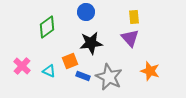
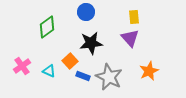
orange square: rotated 21 degrees counterclockwise
pink cross: rotated 12 degrees clockwise
orange star: moved 1 px left; rotated 30 degrees clockwise
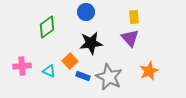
pink cross: rotated 30 degrees clockwise
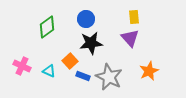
blue circle: moved 7 px down
pink cross: rotated 30 degrees clockwise
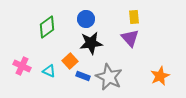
orange star: moved 11 px right, 5 px down
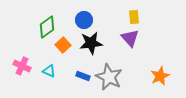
blue circle: moved 2 px left, 1 px down
orange square: moved 7 px left, 16 px up
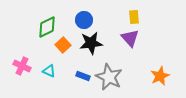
green diamond: rotated 10 degrees clockwise
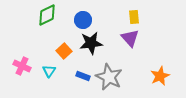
blue circle: moved 1 px left
green diamond: moved 12 px up
orange square: moved 1 px right, 6 px down
cyan triangle: rotated 40 degrees clockwise
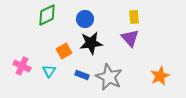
blue circle: moved 2 px right, 1 px up
orange square: rotated 14 degrees clockwise
blue rectangle: moved 1 px left, 1 px up
